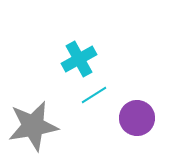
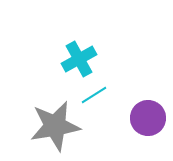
purple circle: moved 11 px right
gray star: moved 22 px right
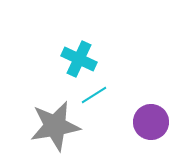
cyan cross: rotated 36 degrees counterclockwise
purple circle: moved 3 px right, 4 px down
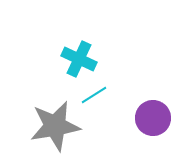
purple circle: moved 2 px right, 4 px up
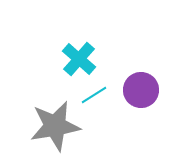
cyan cross: rotated 16 degrees clockwise
purple circle: moved 12 px left, 28 px up
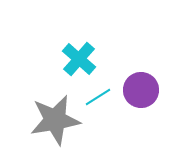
cyan line: moved 4 px right, 2 px down
gray star: moved 6 px up
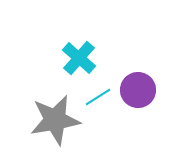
cyan cross: moved 1 px up
purple circle: moved 3 px left
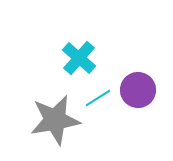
cyan line: moved 1 px down
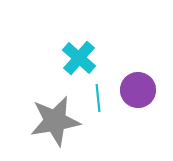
cyan line: rotated 64 degrees counterclockwise
gray star: moved 1 px down
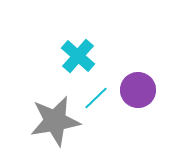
cyan cross: moved 1 px left, 2 px up
cyan line: moved 2 px left; rotated 52 degrees clockwise
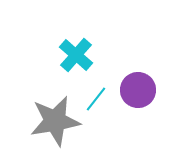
cyan cross: moved 2 px left, 1 px up
cyan line: moved 1 px down; rotated 8 degrees counterclockwise
